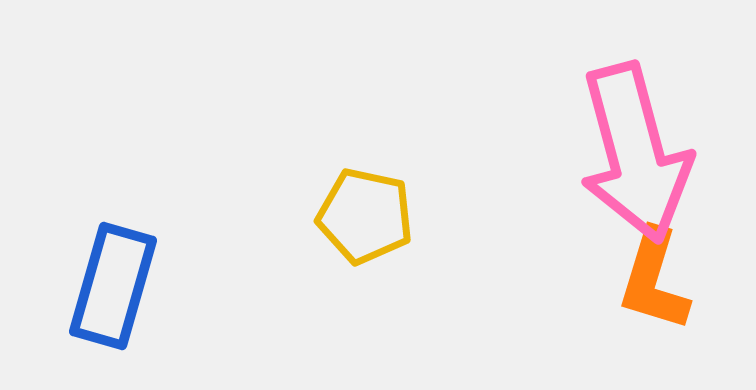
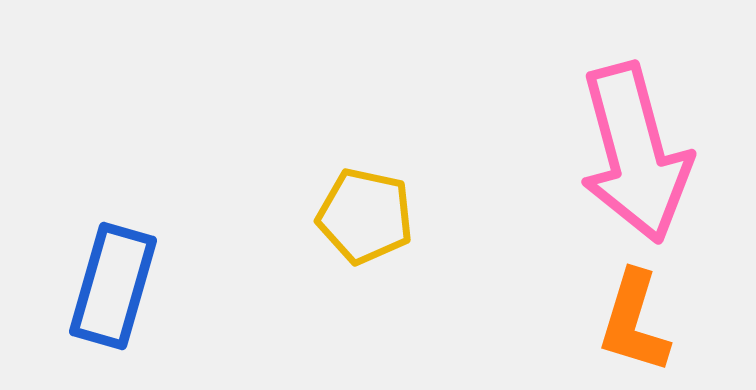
orange L-shape: moved 20 px left, 42 px down
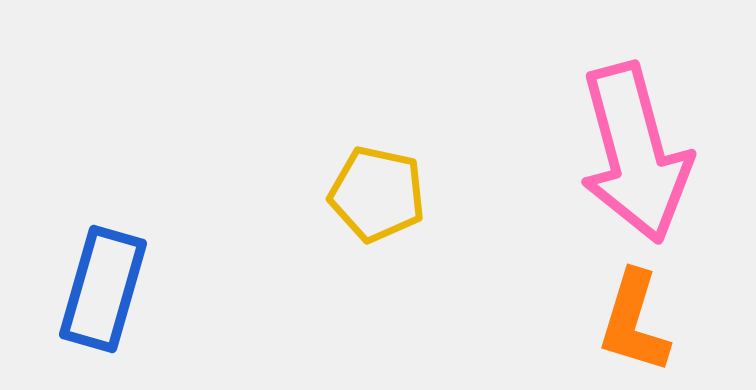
yellow pentagon: moved 12 px right, 22 px up
blue rectangle: moved 10 px left, 3 px down
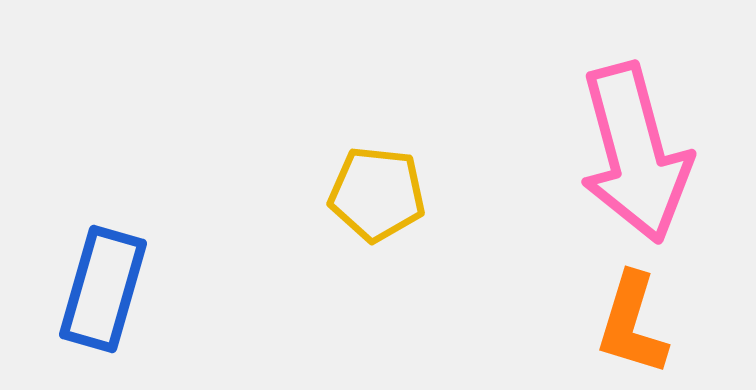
yellow pentagon: rotated 6 degrees counterclockwise
orange L-shape: moved 2 px left, 2 px down
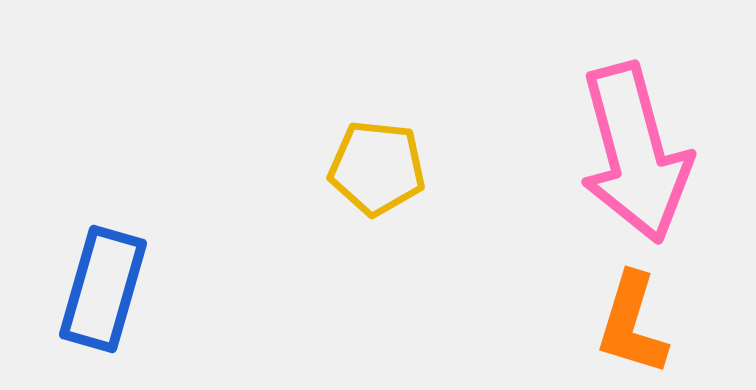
yellow pentagon: moved 26 px up
